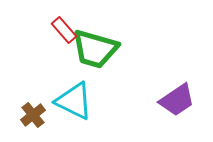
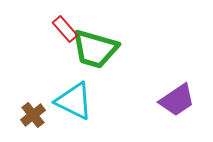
red rectangle: moved 1 px right, 1 px up
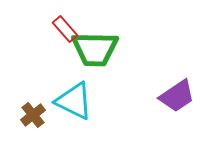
green trapezoid: rotated 15 degrees counterclockwise
purple trapezoid: moved 4 px up
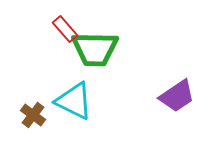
brown cross: rotated 15 degrees counterclockwise
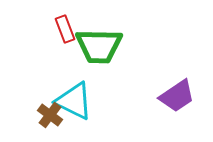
red rectangle: rotated 20 degrees clockwise
green trapezoid: moved 4 px right, 3 px up
brown cross: moved 17 px right
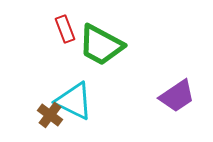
green trapezoid: moved 2 px right, 1 px up; rotated 27 degrees clockwise
